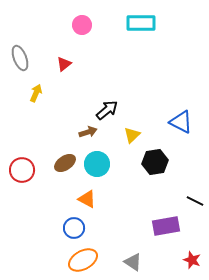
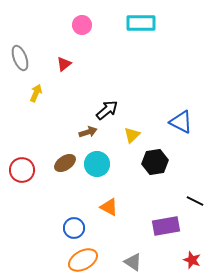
orange triangle: moved 22 px right, 8 px down
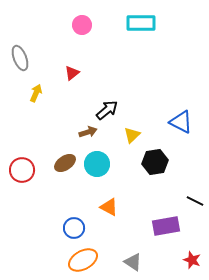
red triangle: moved 8 px right, 9 px down
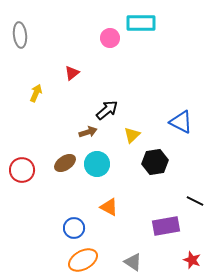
pink circle: moved 28 px right, 13 px down
gray ellipse: moved 23 px up; rotated 15 degrees clockwise
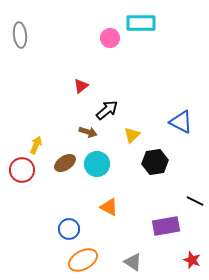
red triangle: moved 9 px right, 13 px down
yellow arrow: moved 52 px down
brown arrow: rotated 36 degrees clockwise
blue circle: moved 5 px left, 1 px down
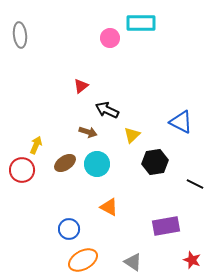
black arrow: rotated 115 degrees counterclockwise
black line: moved 17 px up
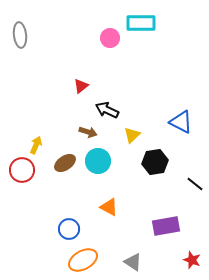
cyan circle: moved 1 px right, 3 px up
black line: rotated 12 degrees clockwise
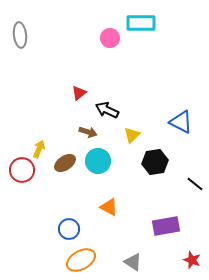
red triangle: moved 2 px left, 7 px down
yellow arrow: moved 3 px right, 4 px down
orange ellipse: moved 2 px left
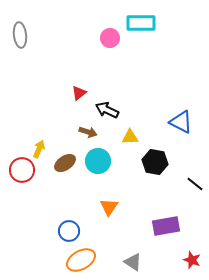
yellow triangle: moved 2 px left, 2 px down; rotated 42 degrees clockwise
black hexagon: rotated 20 degrees clockwise
orange triangle: rotated 36 degrees clockwise
blue circle: moved 2 px down
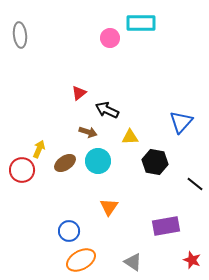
blue triangle: rotated 45 degrees clockwise
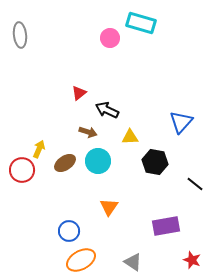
cyan rectangle: rotated 16 degrees clockwise
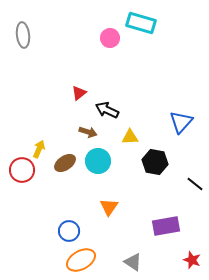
gray ellipse: moved 3 px right
